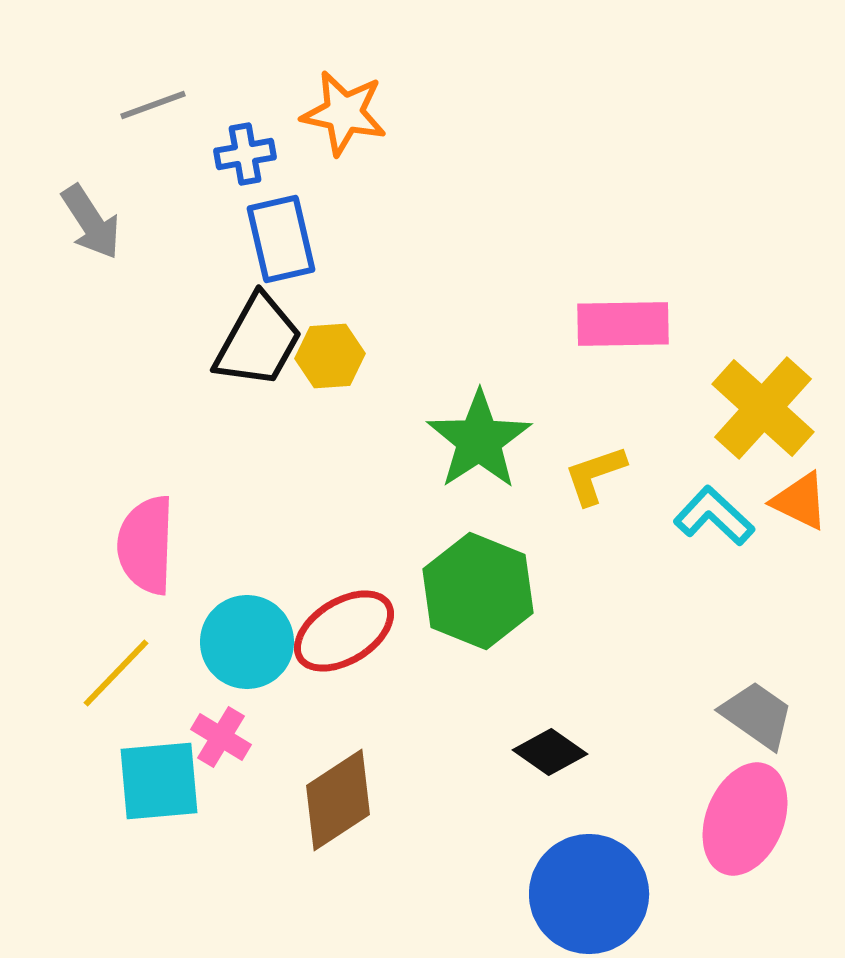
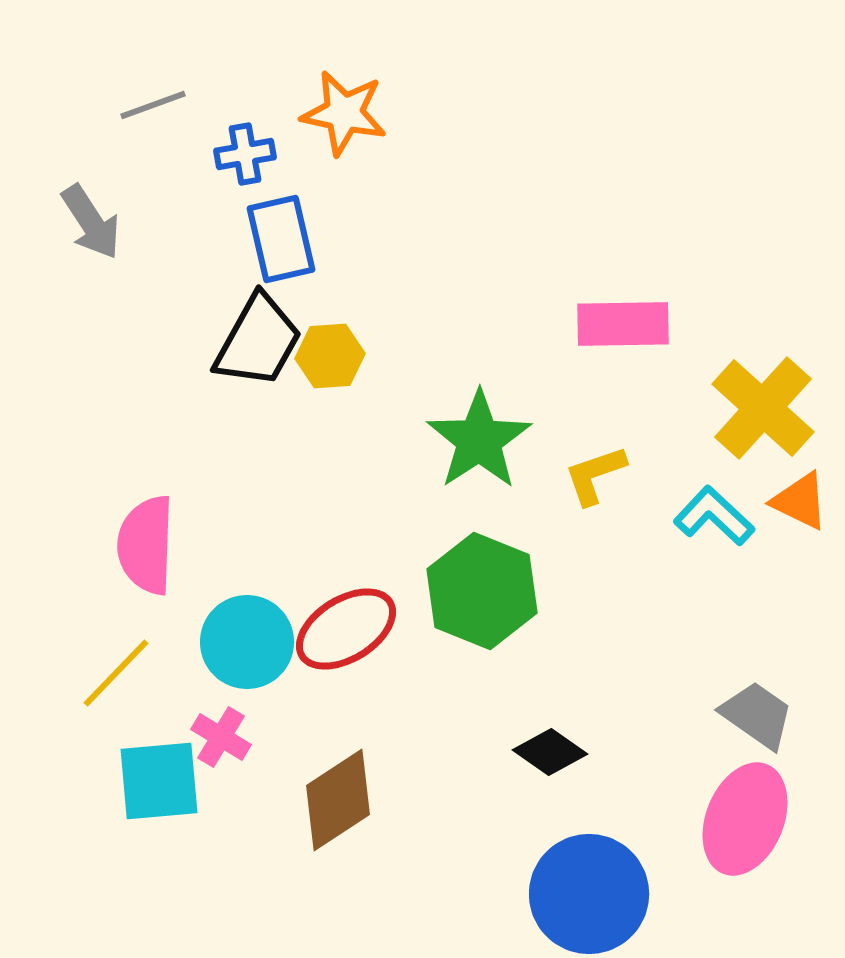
green hexagon: moved 4 px right
red ellipse: moved 2 px right, 2 px up
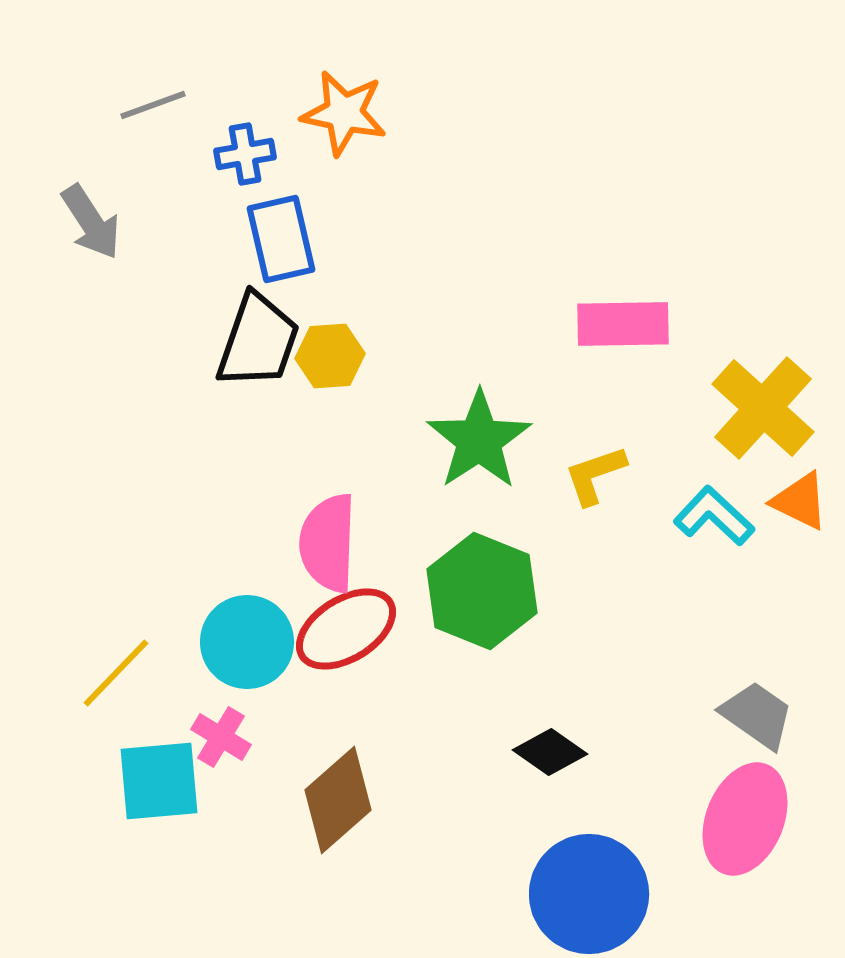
black trapezoid: rotated 10 degrees counterclockwise
pink semicircle: moved 182 px right, 2 px up
brown diamond: rotated 8 degrees counterclockwise
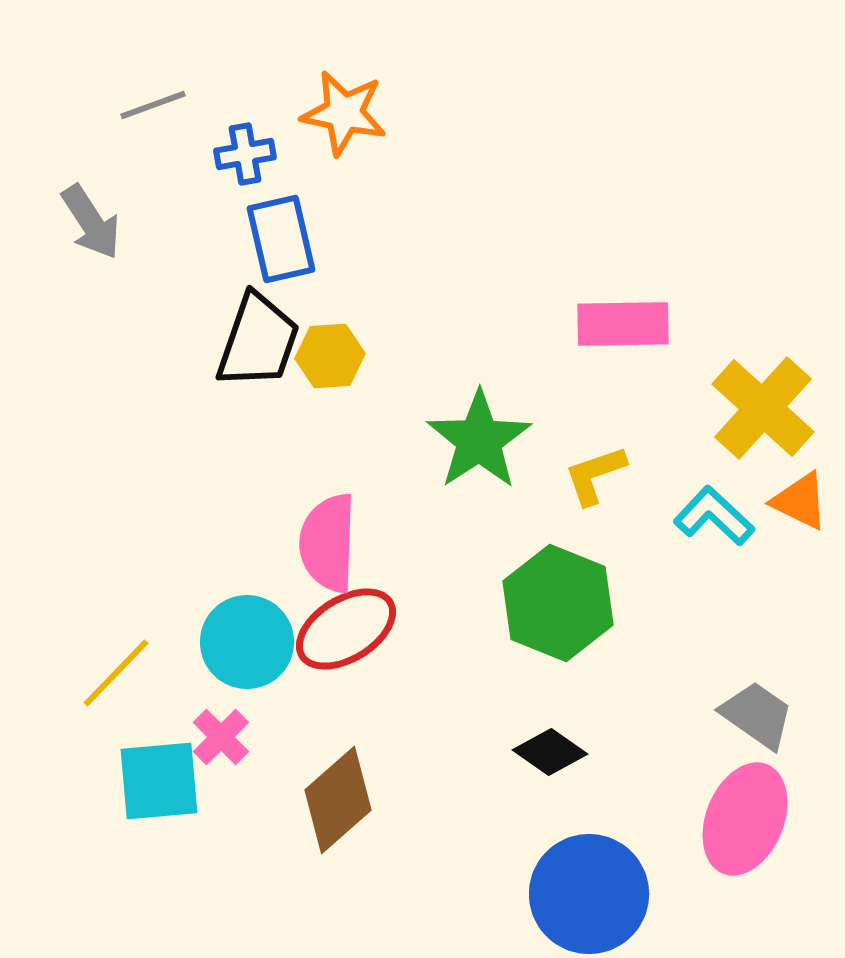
green hexagon: moved 76 px right, 12 px down
pink cross: rotated 14 degrees clockwise
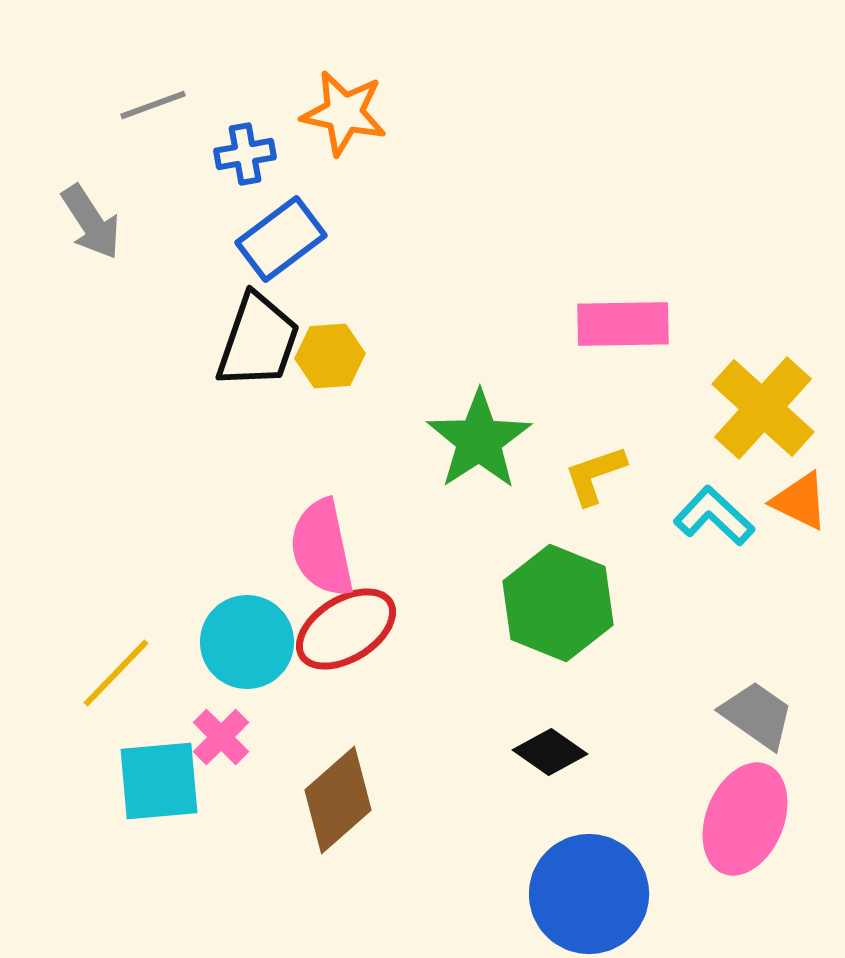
blue rectangle: rotated 66 degrees clockwise
pink semicircle: moved 6 px left, 5 px down; rotated 14 degrees counterclockwise
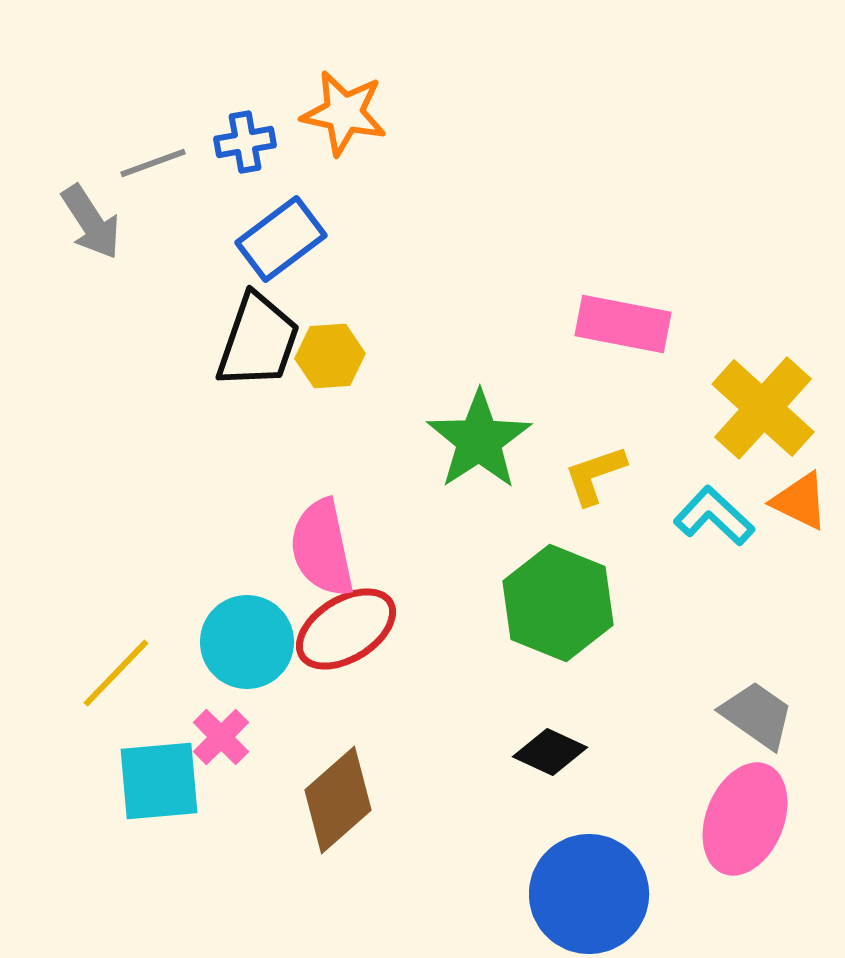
gray line: moved 58 px down
blue cross: moved 12 px up
pink rectangle: rotated 12 degrees clockwise
black diamond: rotated 10 degrees counterclockwise
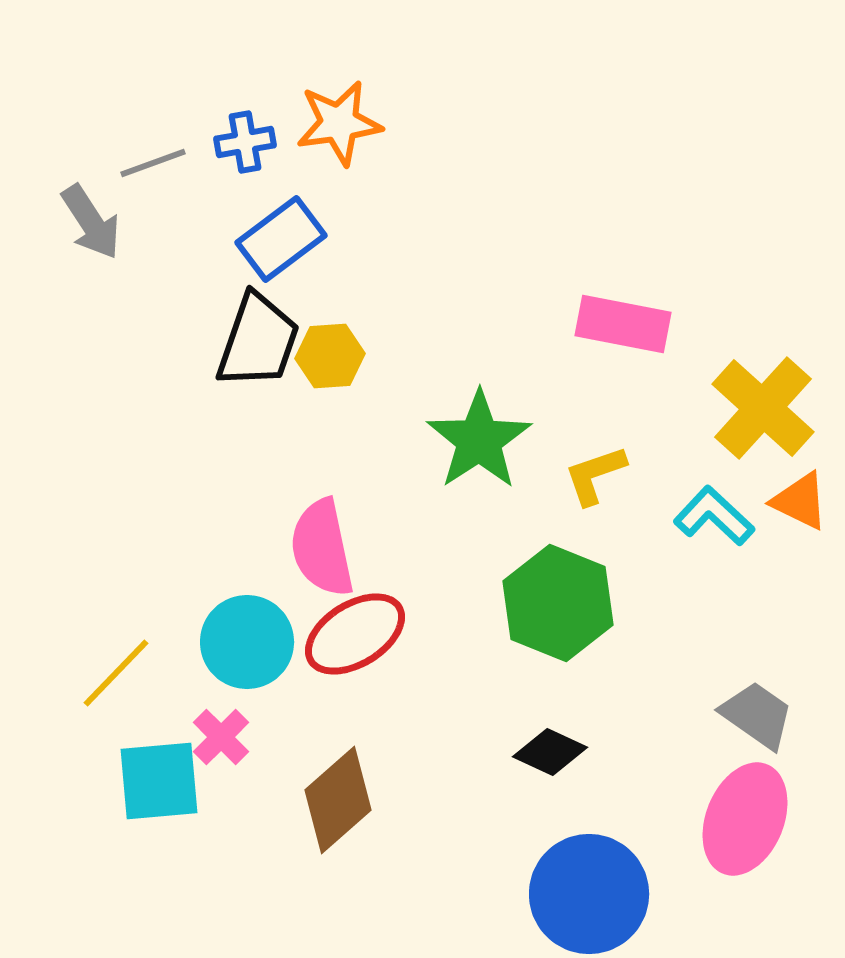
orange star: moved 5 px left, 10 px down; rotated 20 degrees counterclockwise
red ellipse: moved 9 px right, 5 px down
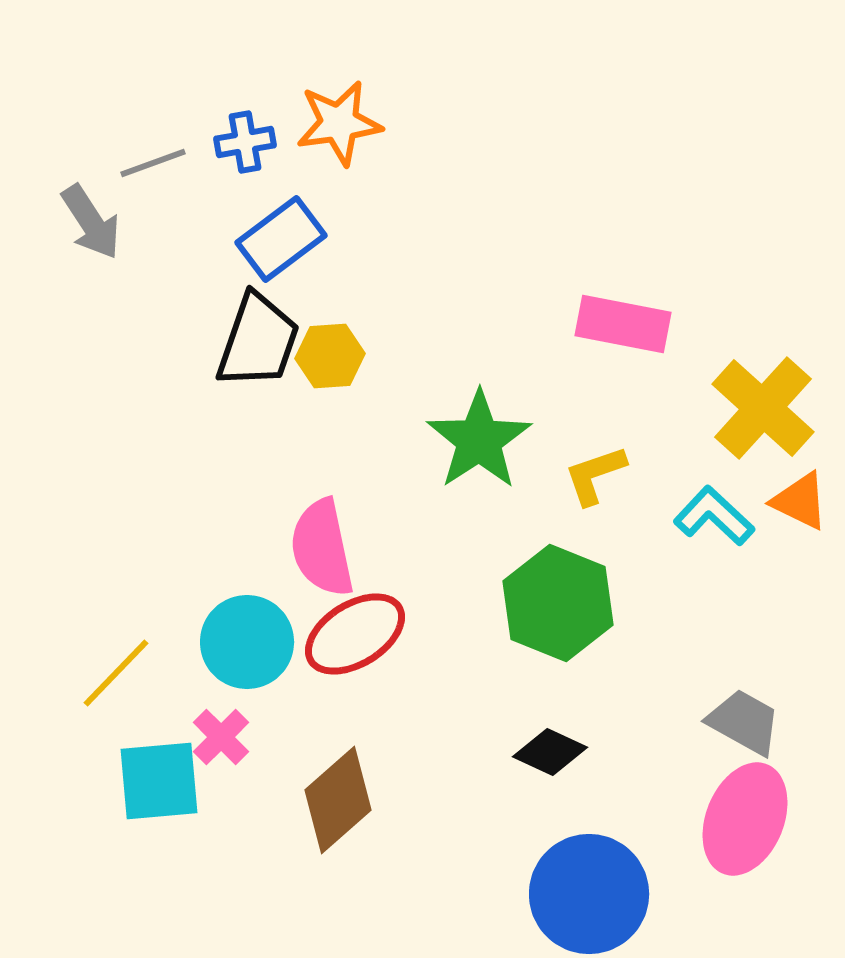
gray trapezoid: moved 13 px left, 7 px down; rotated 6 degrees counterclockwise
